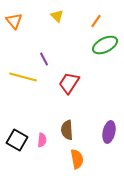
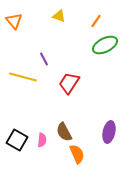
yellow triangle: moved 2 px right; rotated 24 degrees counterclockwise
brown semicircle: moved 3 px left, 2 px down; rotated 24 degrees counterclockwise
orange semicircle: moved 5 px up; rotated 12 degrees counterclockwise
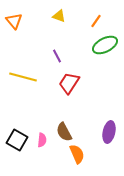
purple line: moved 13 px right, 3 px up
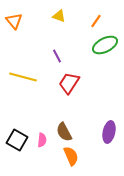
orange semicircle: moved 6 px left, 2 px down
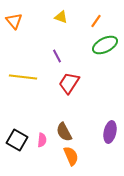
yellow triangle: moved 2 px right, 1 px down
yellow line: rotated 8 degrees counterclockwise
purple ellipse: moved 1 px right
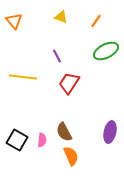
green ellipse: moved 1 px right, 6 px down
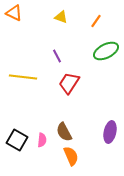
orange triangle: moved 8 px up; rotated 24 degrees counterclockwise
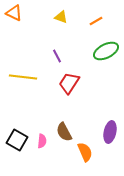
orange line: rotated 24 degrees clockwise
pink semicircle: moved 1 px down
orange semicircle: moved 14 px right, 4 px up
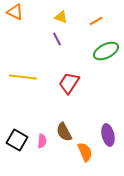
orange triangle: moved 1 px right, 1 px up
purple line: moved 17 px up
purple ellipse: moved 2 px left, 3 px down; rotated 25 degrees counterclockwise
